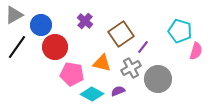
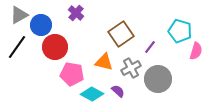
gray triangle: moved 5 px right
purple cross: moved 9 px left, 8 px up
purple line: moved 7 px right
orange triangle: moved 2 px right, 1 px up
purple semicircle: rotated 64 degrees clockwise
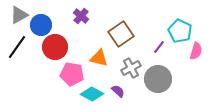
purple cross: moved 5 px right, 3 px down
cyan pentagon: rotated 10 degrees clockwise
purple line: moved 9 px right
orange triangle: moved 5 px left, 4 px up
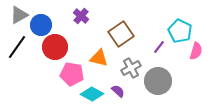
gray circle: moved 2 px down
